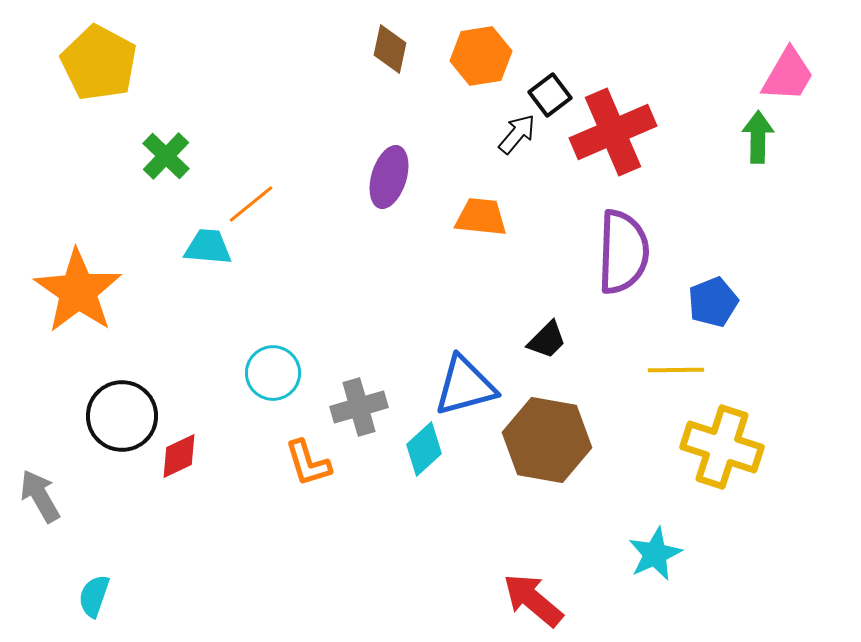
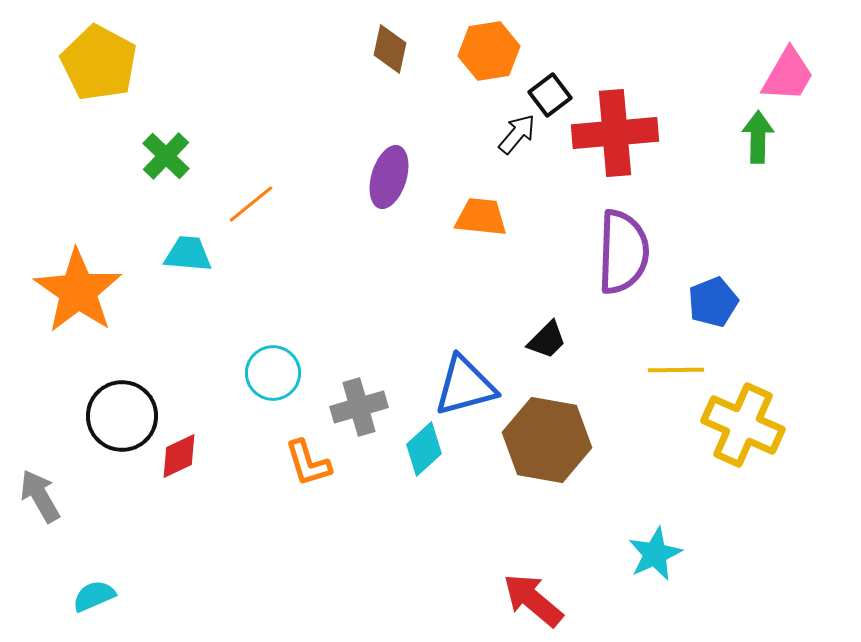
orange hexagon: moved 8 px right, 5 px up
red cross: moved 2 px right, 1 px down; rotated 18 degrees clockwise
cyan trapezoid: moved 20 px left, 7 px down
yellow cross: moved 21 px right, 22 px up; rotated 6 degrees clockwise
cyan semicircle: rotated 48 degrees clockwise
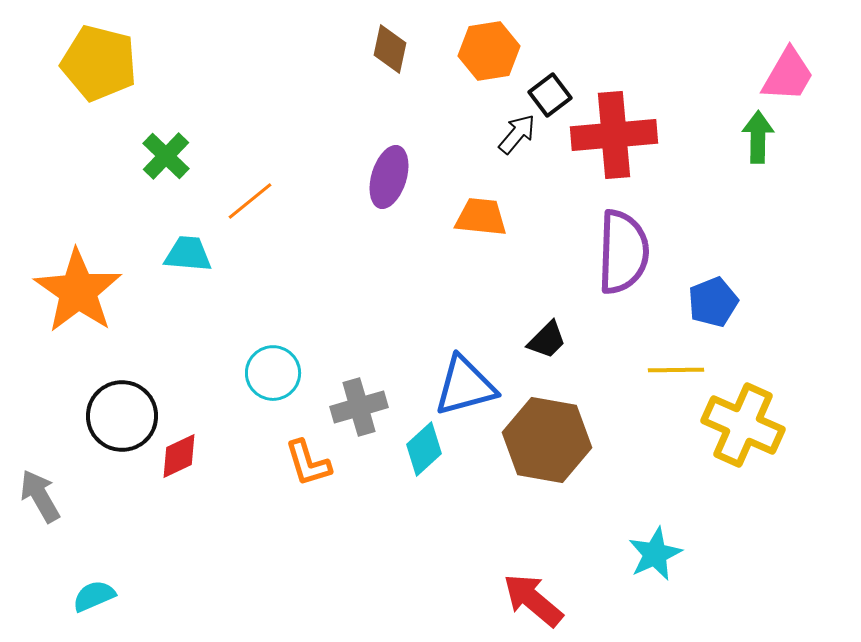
yellow pentagon: rotated 14 degrees counterclockwise
red cross: moved 1 px left, 2 px down
orange line: moved 1 px left, 3 px up
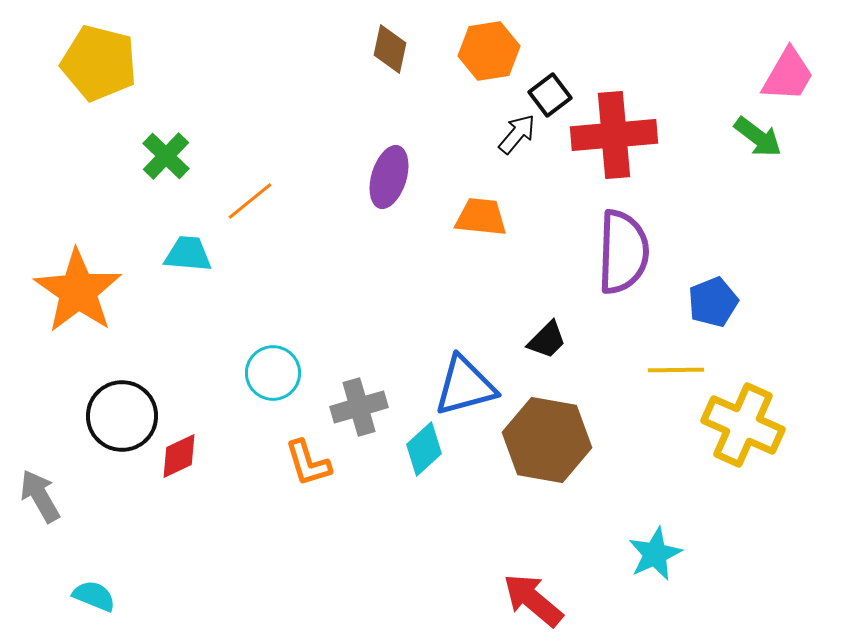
green arrow: rotated 126 degrees clockwise
cyan semicircle: rotated 45 degrees clockwise
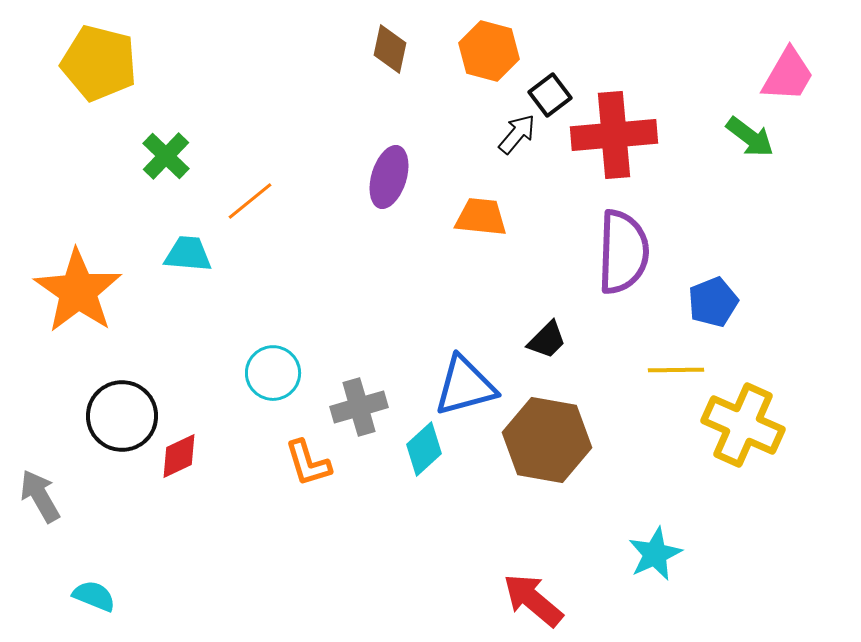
orange hexagon: rotated 24 degrees clockwise
green arrow: moved 8 px left
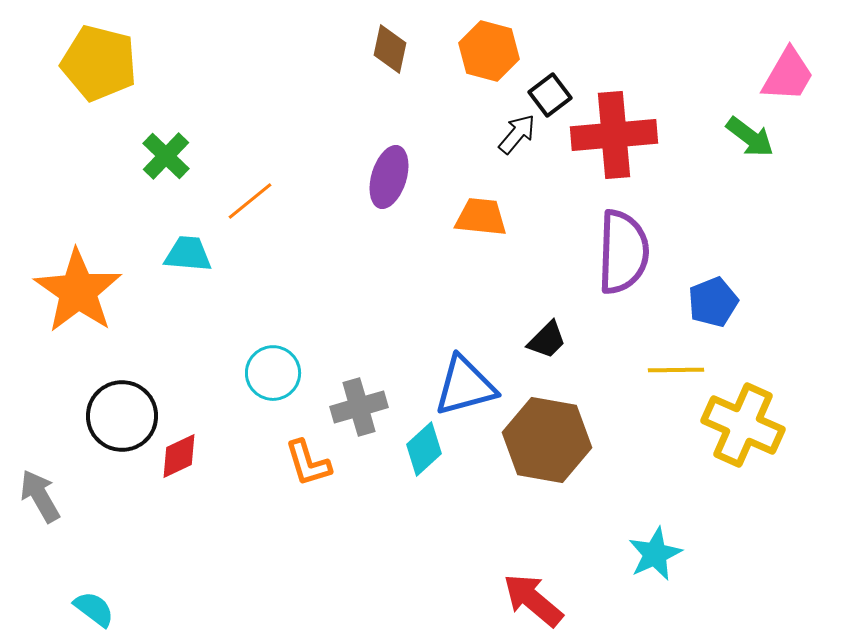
cyan semicircle: moved 13 px down; rotated 15 degrees clockwise
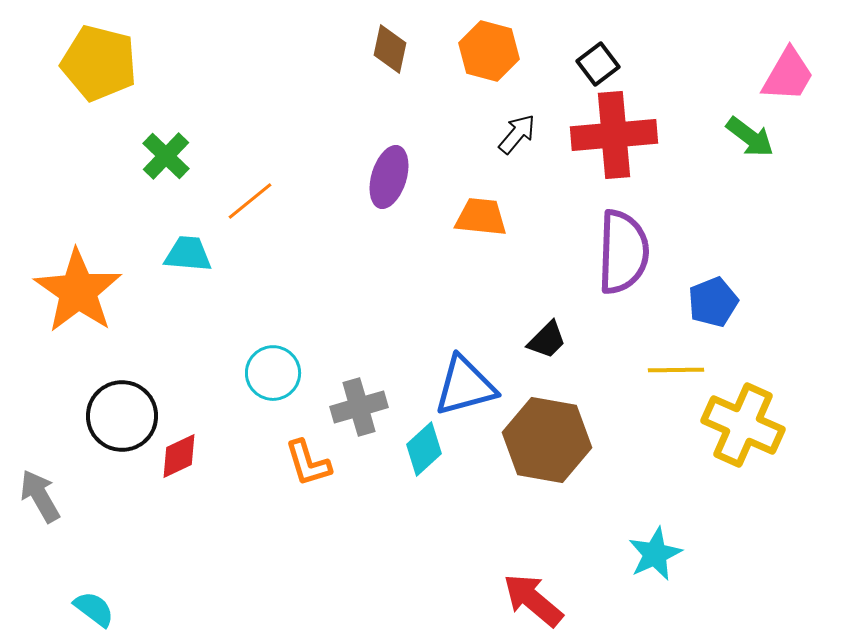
black square: moved 48 px right, 31 px up
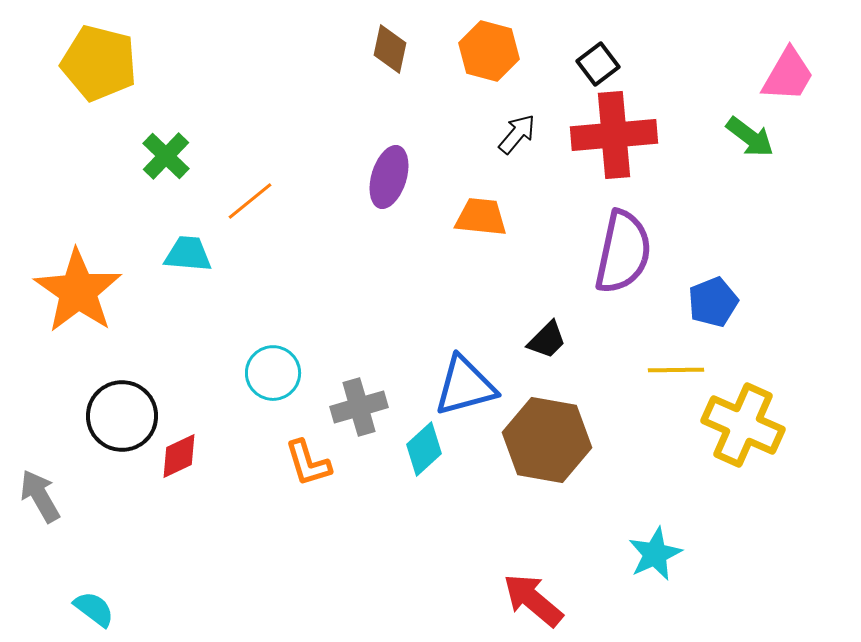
purple semicircle: rotated 10 degrees clockwise
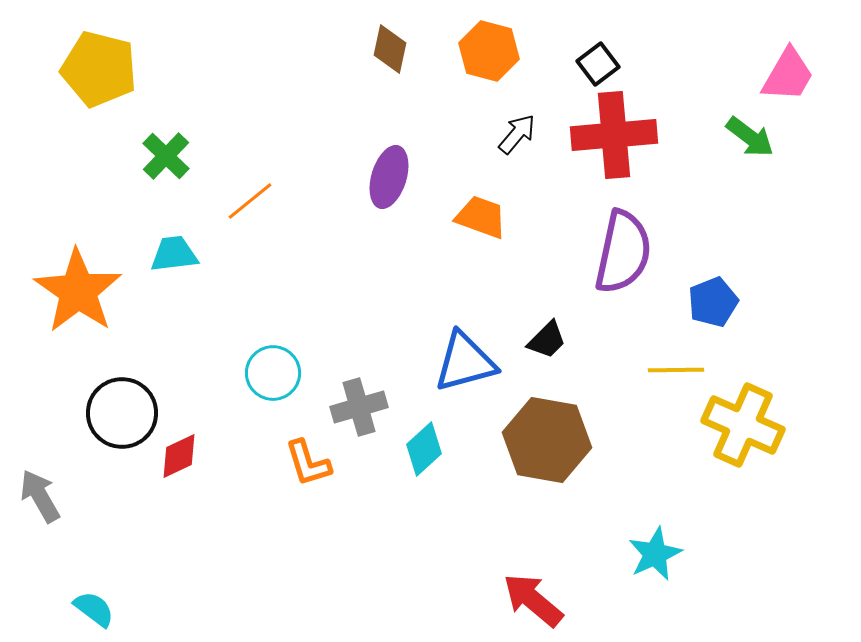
yellow pentagon: moved 6 px down
orange trapezoid: rotated 14 degrees clockwise
cyan trapezoid: moved 14 px left; rotated 12 degrees counterclockwise
blue triangle: moved 24 px up
black circle: moved 3 px up
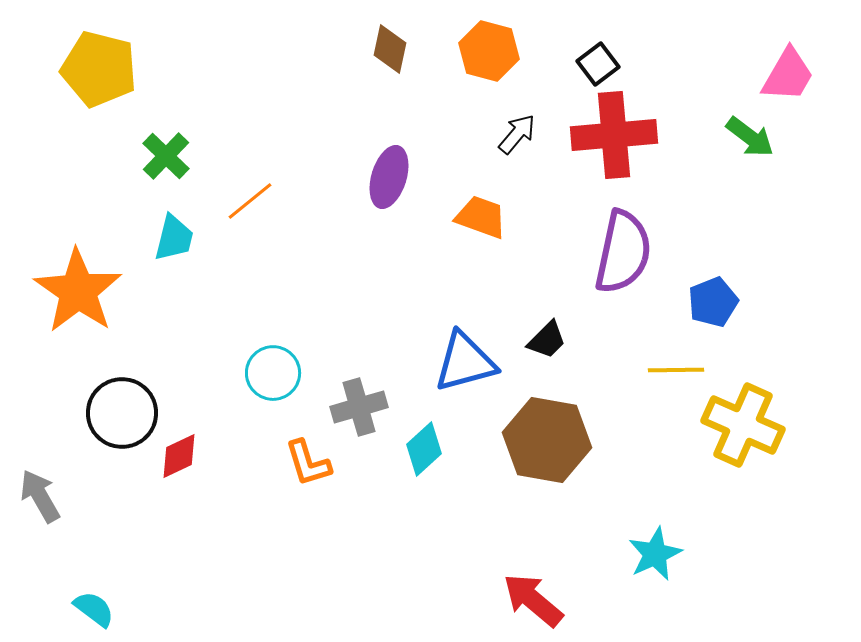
cyan trapezoid: moved 16 px up; rotated 111 degrees clockwise
